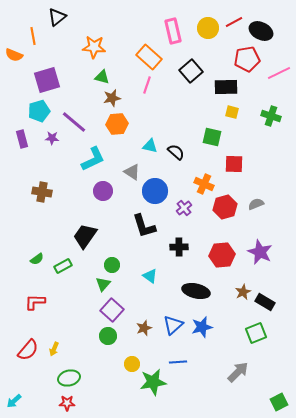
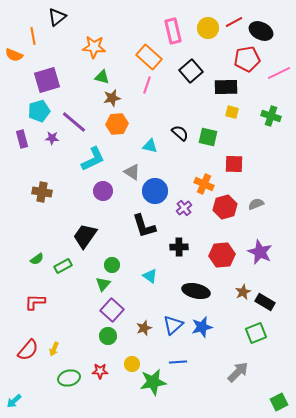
green square at (212, 137): moved 4 px left
black semicircle at (176, 152): moved 4 px right, 19 px up
red star at (67, 403): moved 33 px right, 32 px up
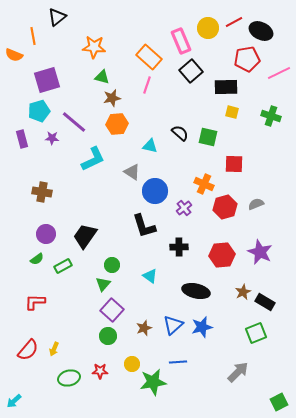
pink rectangle at (173, 31): moved 8 px right, 10 px down; rotated 10 degrees counterclockwise
purple circle at (103, 191): moved 57 px left, 43 px down
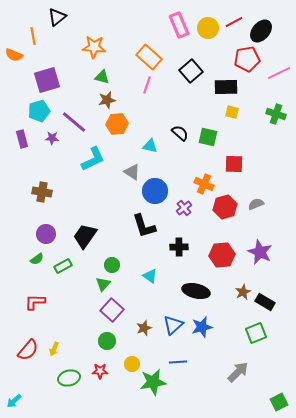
black ellipse at (261, 31): rotated 75 degrees counterclockwise
pink rectangle at (181, 41): moved 2 px left, 16 px up
brown star at (112, 98): moved 5 px left, 2 px down
green cross at (271, 116): moved 5 px right, 2 px up
green circle at (108, 336): moved 1 px left, 5 px down
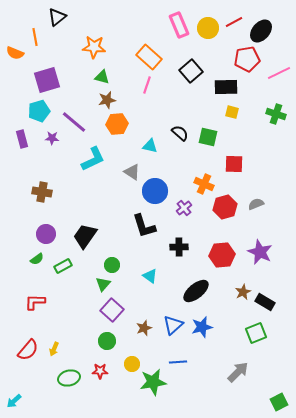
orange line at (33, 36): moved 2 px right, 1 px down
orange semicircle at (14, 55): moved 1 px right, 2 px up
black ellipse at (196, 291): rotated 52 degrees counterclockwise
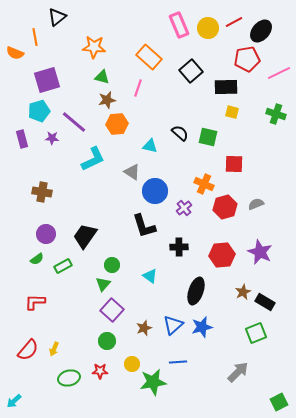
pink line at (147, 85): moved 9 px left, 3 px down
black ellipse at (196, 291): rotated 32 degrees counterclockwise
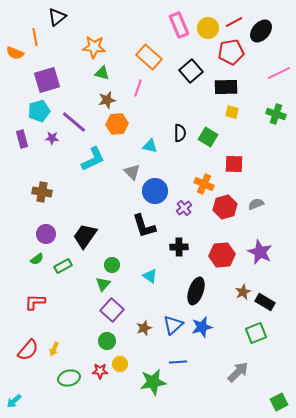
red pentagon at (247, 59): moved 16 px left, 7 px up
green triangle at (102, 77): moved 4 px up
black semicircle at (180, 133): rotated 48 degrees clockwise
green square at (208, 137): rotated 18 degrees clockwise
gray triangle at (132, 172): rotated 12 degrees clockwise
yellow circle at (132, 364): moved 12 px left
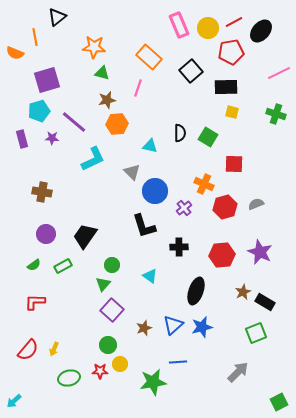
green semicircle at (37, 259): moved 3 px left, 6 px down
green circle at (107, 341): moved 1 px right, 4 px down
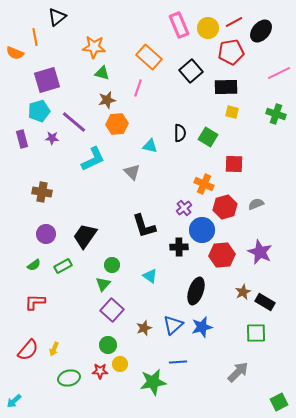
blue circle at (155, 191): moved 47 px right, 39 px down
green square at (256, 333): rotated 20 degrees clockwise
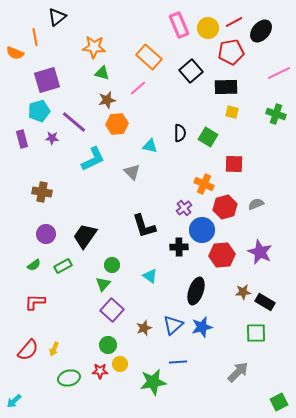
pink line at (138, 88): rotated 30 degrees clockwise
brown star at (243, 292): rotated 21 degrees clockwise
